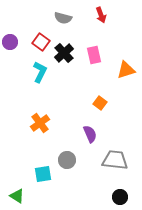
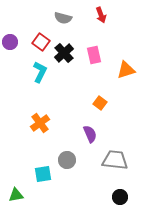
green triangle: moved 1 px left, 1 px up; rotated 42 degrees counterclockwise
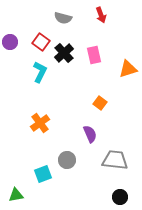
orange triangle: moved 2 px right, 1 px up
cyan square: rotated 12 degrees counterclockwise
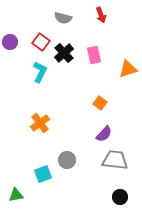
purple semicircle: moved 14 px right; rotated 66 degrees clockwise
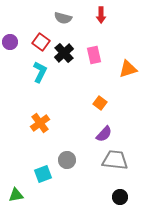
red arrow: rotated 21 degrees clockwise
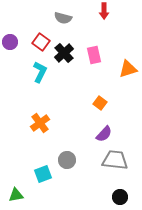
red arrow: moved 3 px right, 4 px up
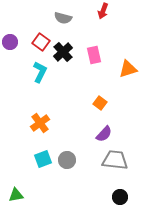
red arrow: moved 1 px left; rotated 21 degrees clockwise
black cross: moved 1 px left, 1 px up
cyan square: moved 15 px up
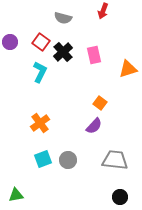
purple semicircle: moved 10 px left, 8 px up
gray circle: moved 1 px right
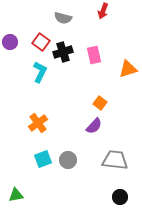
black cross: rotated 24 degrees clockwise
orange cross: moved 2 px left
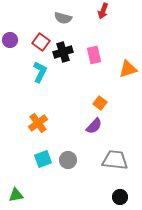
purple circle: moved 2 px up
